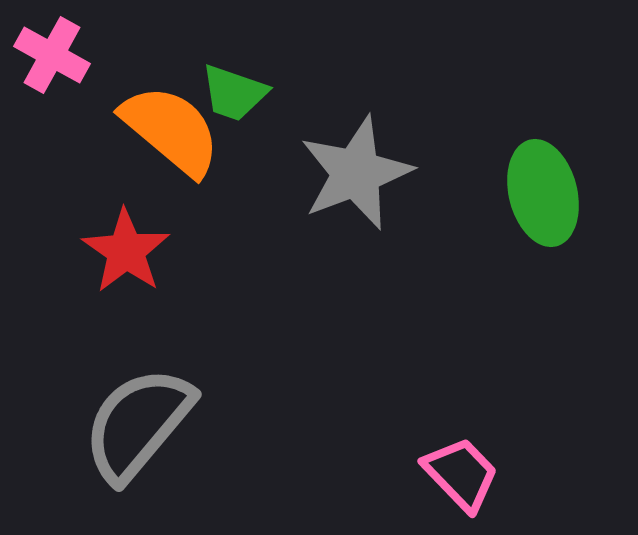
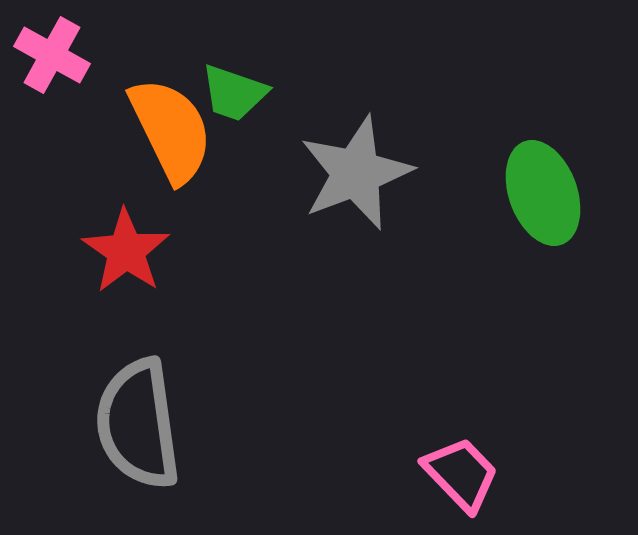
orange semicircle: rotated 24 degrees clockwise
green ellipse: rotated 6 degrees counterclockwise
gray semicircle: rotated 48 degrees counterclockwise
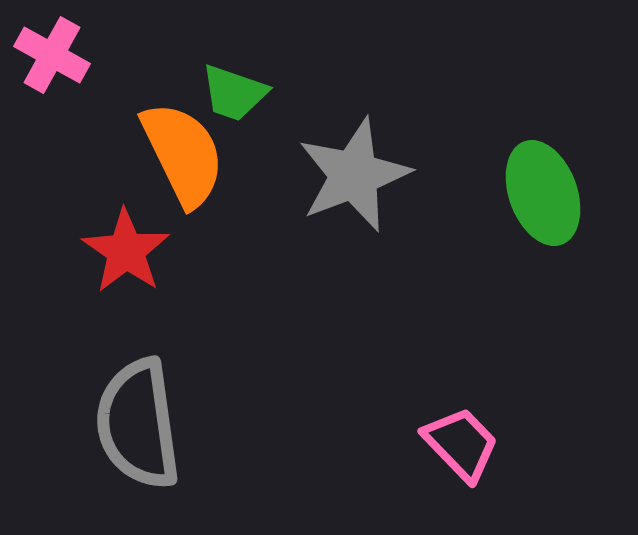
orange semicircle: moved 12 px right, 24 px down
gray star: moved 2 px left, 2 px down
pink trapezoid: moved 30 px up
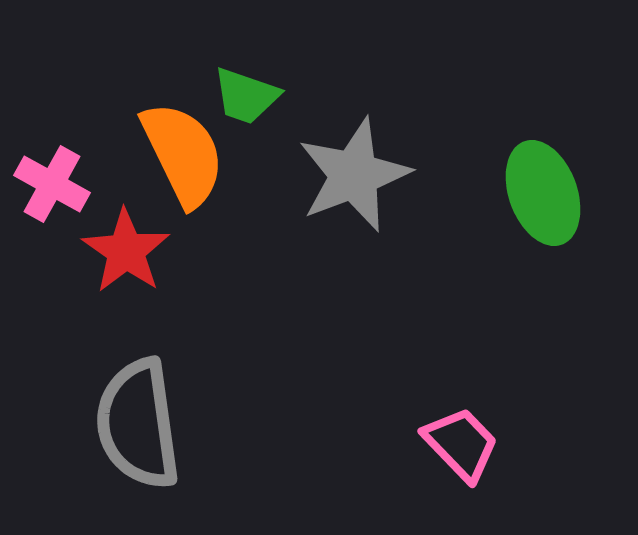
pink cross: moved 129 px down
green trapezoid: moved 12 px right, 3 px down
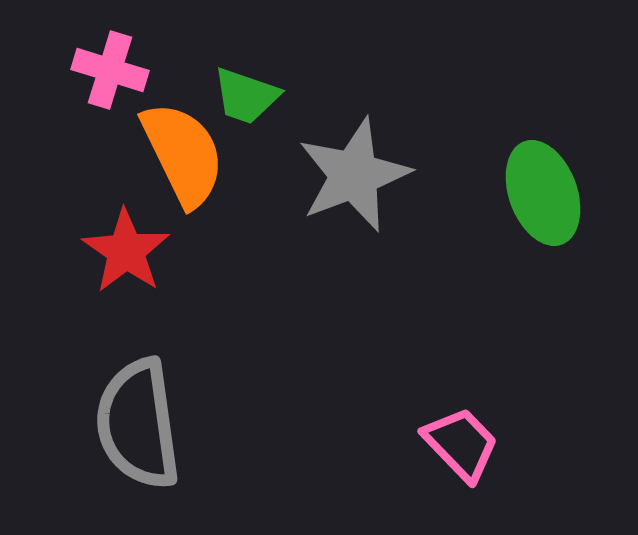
pink cross: moved 58 px right, 114 px up; rotated 12 degrees counterclockwise
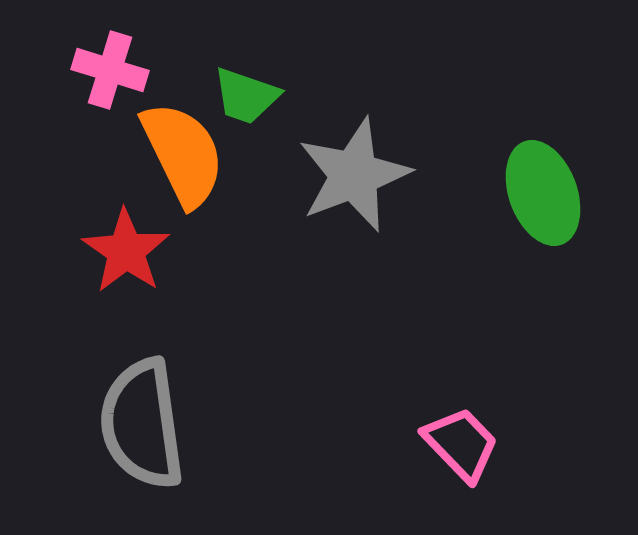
gray semicircle: moved 4 px right
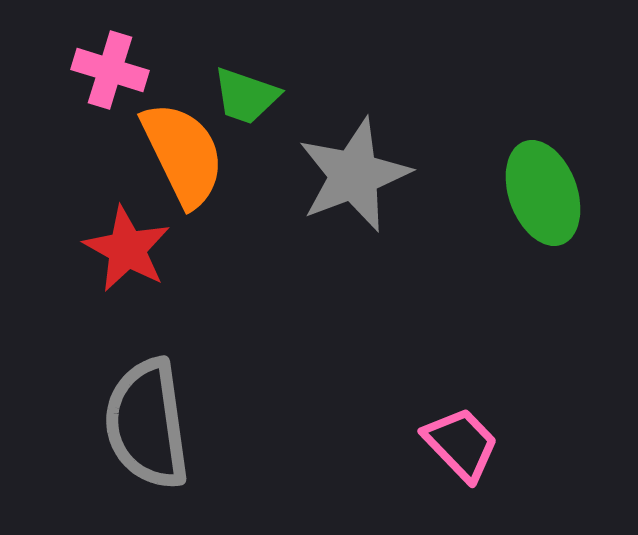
red star: moved 1 px right, 2 px up; rotated 6 degrees counterclockwise
gray semicircle: moved 5 px right
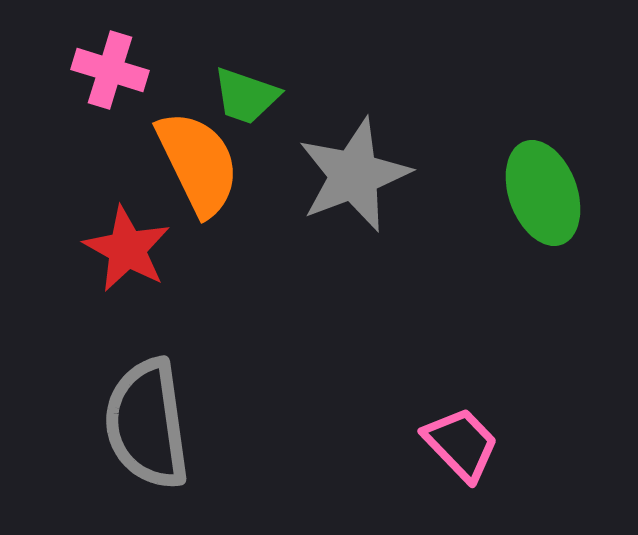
orange semicircle: moved 15 px right, 9 px down
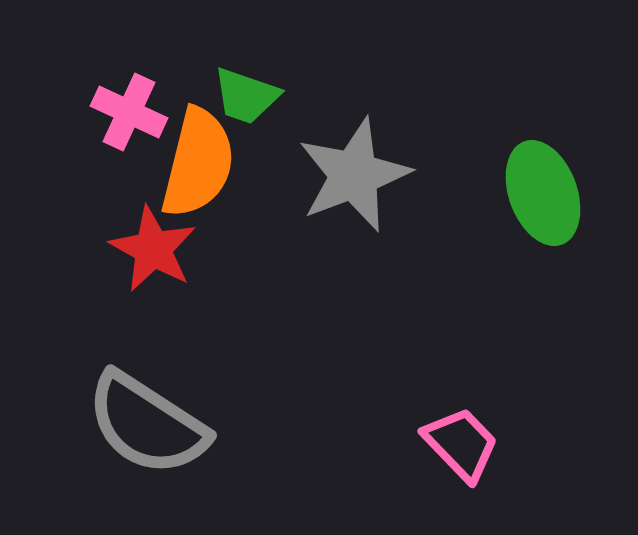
pink cross: moved 19 px right, 42 px down; rotated 8 degrees clockwise
orange semicircle: rotated 40 degrees clockwise
red star: moved 26 px right
gray semicircle: rotated 49 degrees counterclockwise
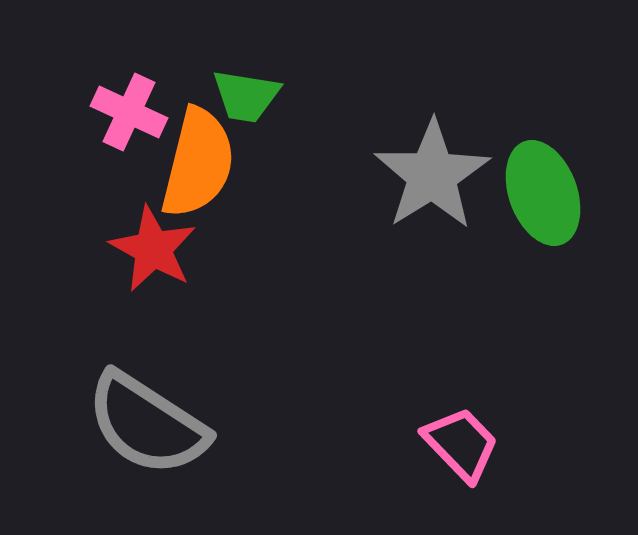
green trapezoid: rotated 10 degrees counterclockwise
gray star: moved 78 px right; rotated 11 degrees counterclockwise
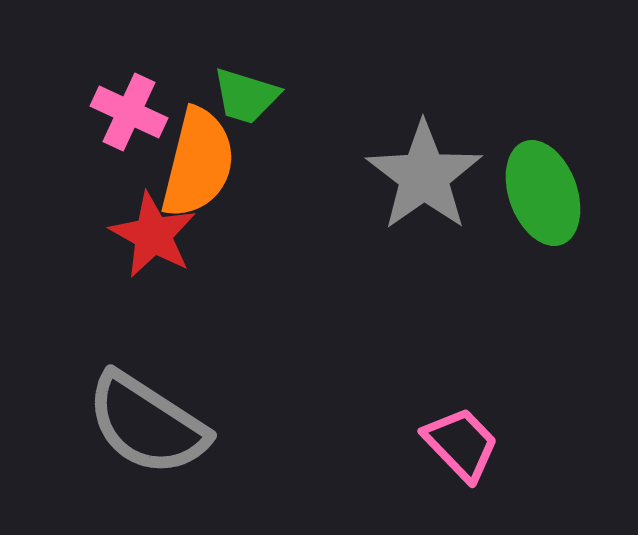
green trapezoid: rotated 8 degrees clockwise
gray star: moved 8 px left, 1 px down; rotated 3 degrees counterclockwise
red star: moved 14 px up
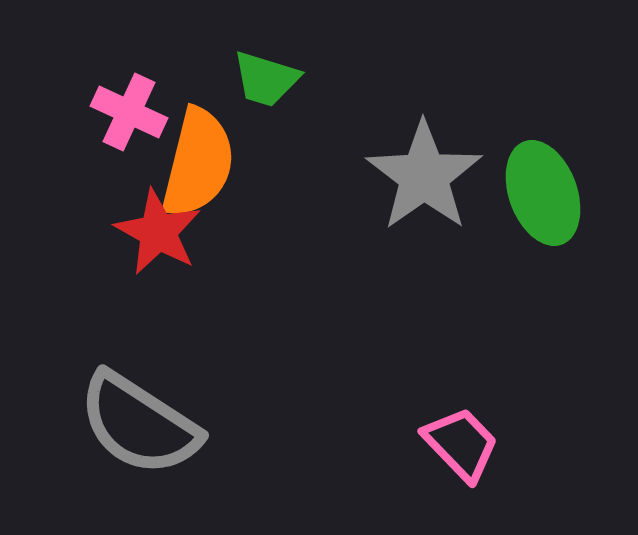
green trapezoid: moved 20 px right, 17 px up
red star: moved 5 px right, 3 px up
gray semicircle: moved 8 px left
